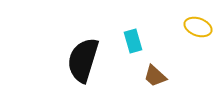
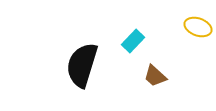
cyan rectangle: rotated 60 degrees clockwise
black semicircle: moved 1 px left, 5 px down
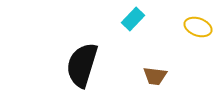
cyan rectangle: moved 22 px up
brown trapezoid: rotated 35 degrees counterclockwise
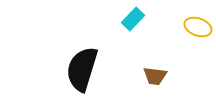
black semicircle: moved 4 px down
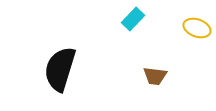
yellow ellipse: moved 1 px left, 1 px down
black semicircle: moved 22 px left
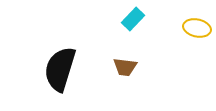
yellow ellipse: rotated 8 degrees counterclockwise
brown trapezoid: moved 30 px left, 9 px up
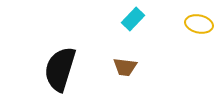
yellow ellipse: moved 2 px right, 4 px up
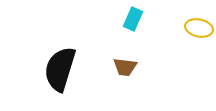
cyan rectangle: rotated 20 degrees counterclockwise
yellow ellipse: moved 4 px down
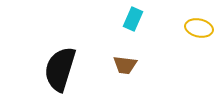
brown trapezoid: moved 2 px up
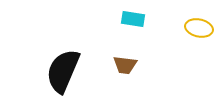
cyan rectangle: rotated 75 degrees clockwise
black semicircle: moved 3 px right, 2 px down; rotated 6 degrees clockwise
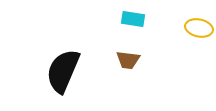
brown trapezoid: moved 3 px right, 5 px up
